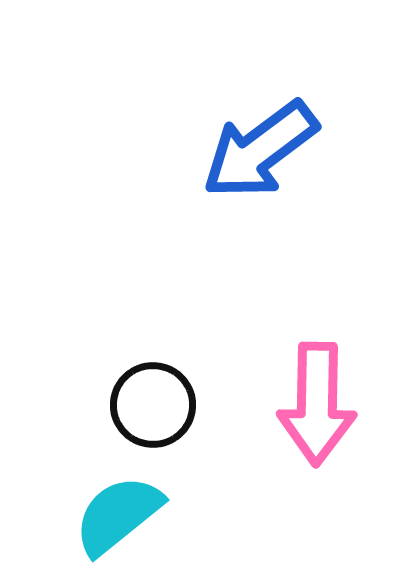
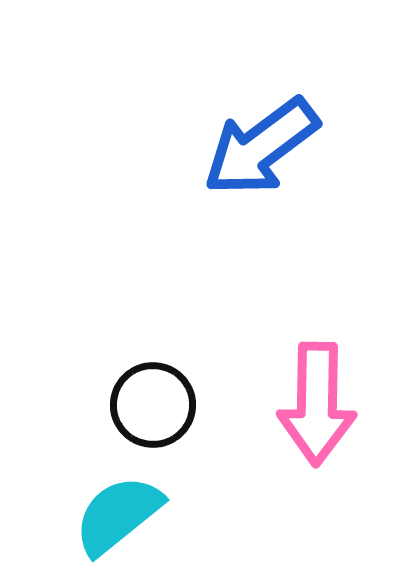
blue arrow: moved 1 px right, 3 px up
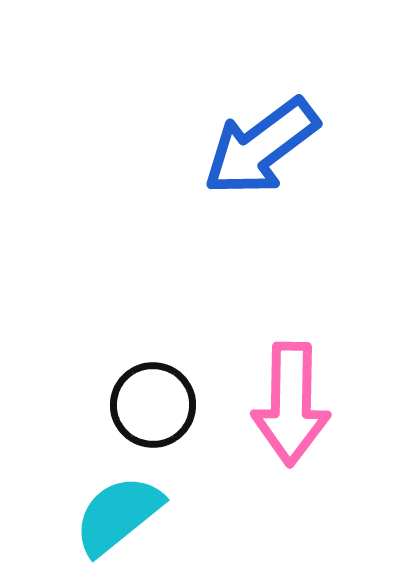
pink arrow: moved 26 px left
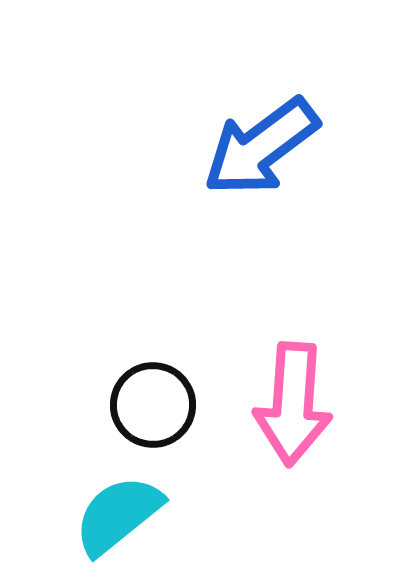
pink arrow: moved 2 px right; rotated 3 degrees clockwise
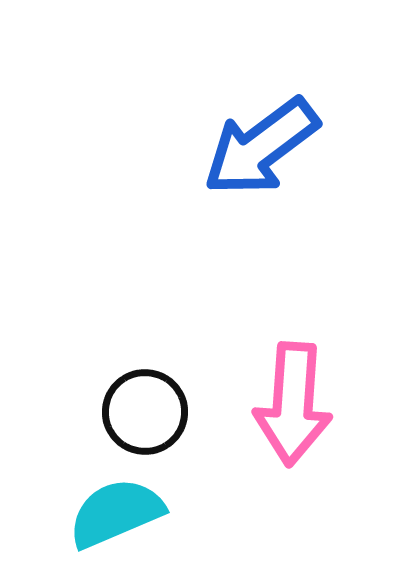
black circle: moved 8 px left, 7 px down
cyan semicircle: moved 2 px left, 2 px up; rotated 16 degrees clockwise
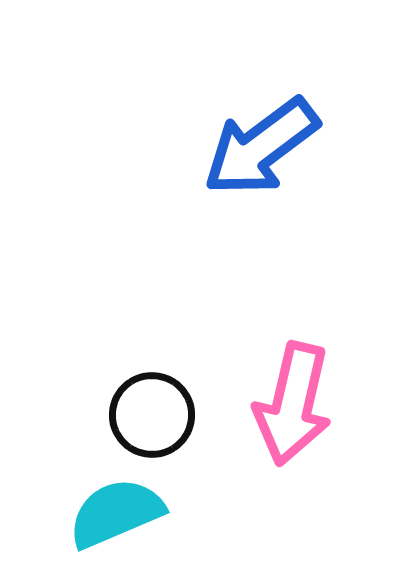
pink arrow: rotated 9 degrees clockwise
black circle: moved 7 px right, 3 px down
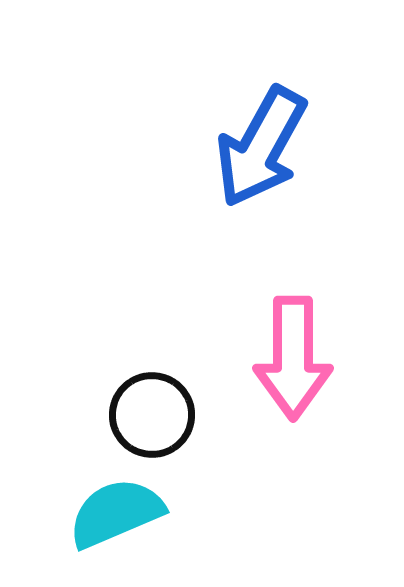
blue arrow: rotated 24 degrees counterclockwise
pink arrow: moved 46 px up; rotated 13 degrees counterclockwise
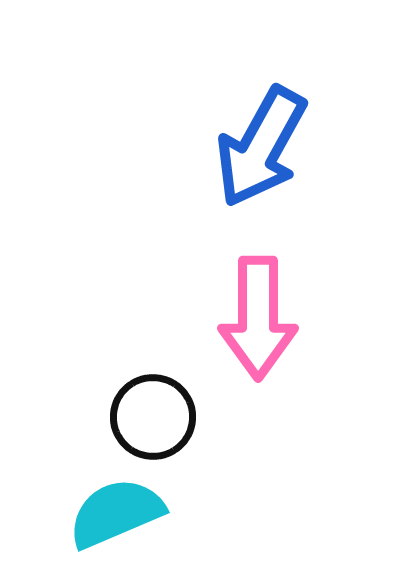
pink arrow: moved 35 px left, 40 px up
black circle: moved 1 px right, 2 px down
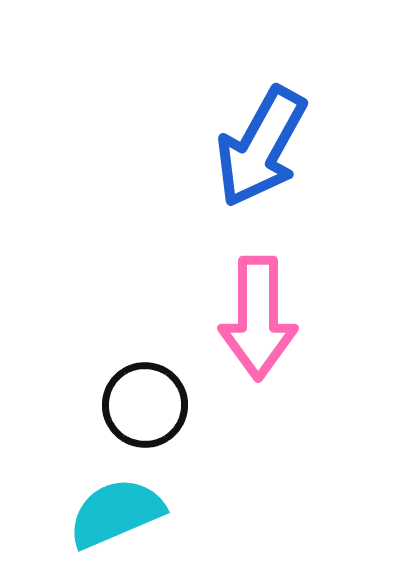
black circle: moved 8 px left, 12 px up
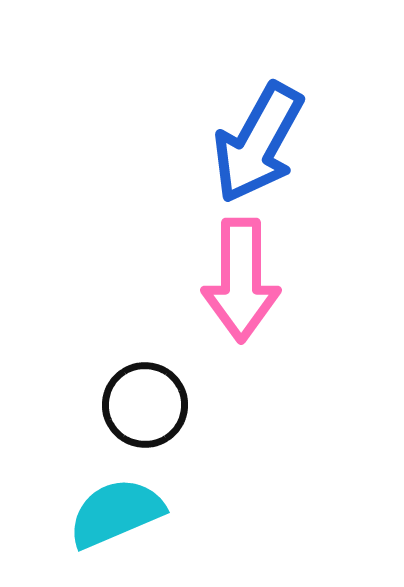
blue arrow: moved 3 px left, 4 px up
pink arrow: moved 17 px left, 38 px up
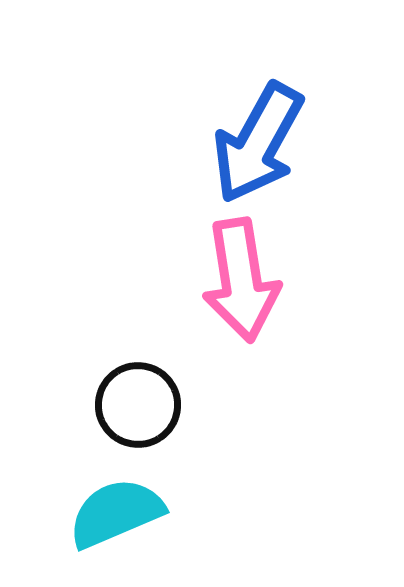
pink arrow: rotated 9 degrees counterclockwise
black circle: moved 7 px left
